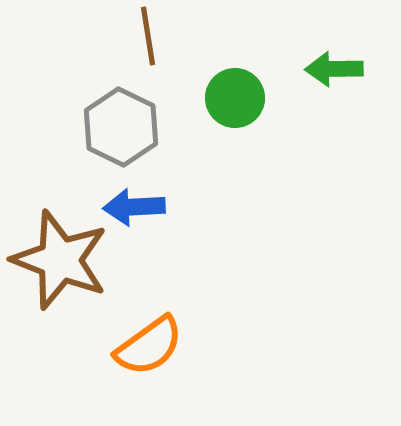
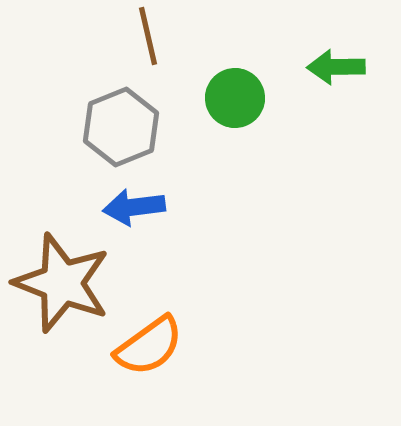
brown line: rotated 4 degrees counterclockwise
green arrow: moved 2 px right, 2 px up
gray hexagon: rotated 12 degrees clockwise
blue arrow: rotated 4 degrees counterclockwise
brown star: moved 2 px right, 23 px down
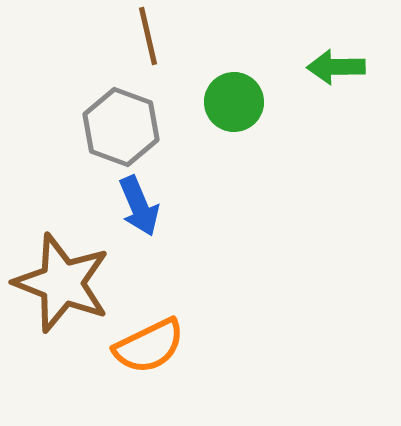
green circle: moved 1 px left, 4 px down
gray hexagon: rotated 18 degrees counterclockwise
blue arrow: moved 5 px right, 1 px up; rotated 106 degrees counterclockwise
orange semicircle: rotated 10 degrees clockwise
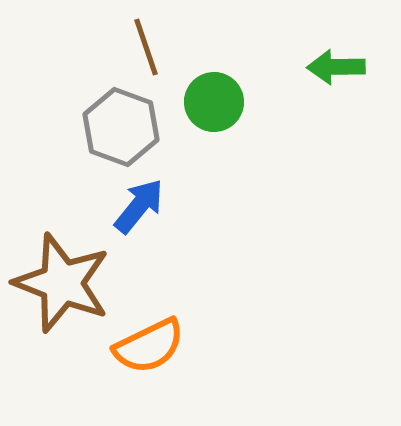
brown line: moved 2 px left, 11 px down; rotated 6 degrees counterclockwise
green circle: moved 20 px left
blue arrow: rotated 118 degrees counterclockwise
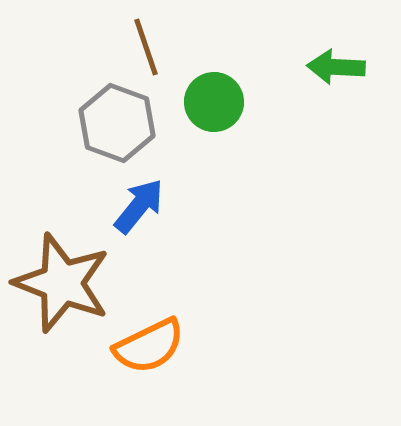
green arrow: rotated 4 degrees clockwise
gray hexagon: moved 4 px left, 4 px up
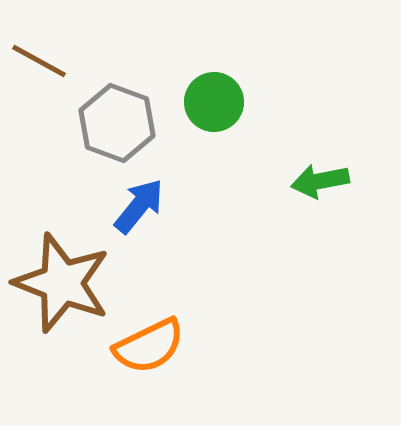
brown line: moved 107 px left, 14 px down; rotated 42 degrees counterclockwise
green arrow: moved 16 px left, 114 px down; rotated 14 degrees counterclockwise
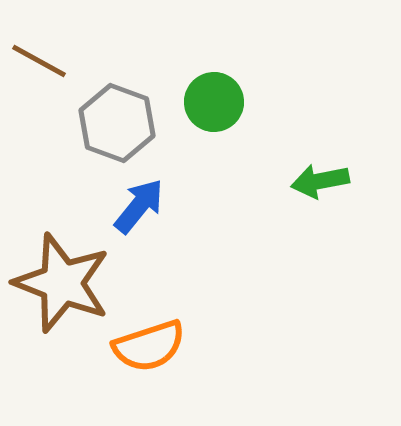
orange semicircle: rotated 8 degrees clockwise
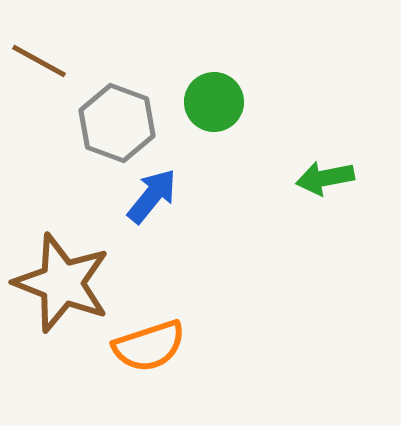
green arrow: moved 5 px right, 3 px up
blue arrow: moved 13 px right, 10 px up
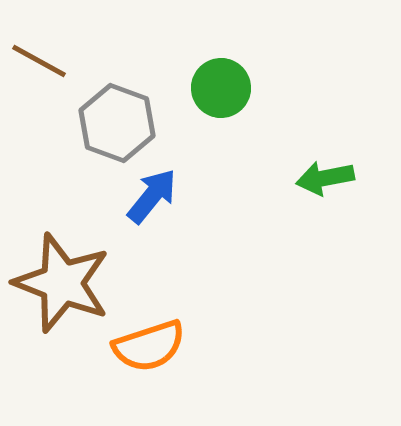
green circle: moved 7 px right, 14 px up
